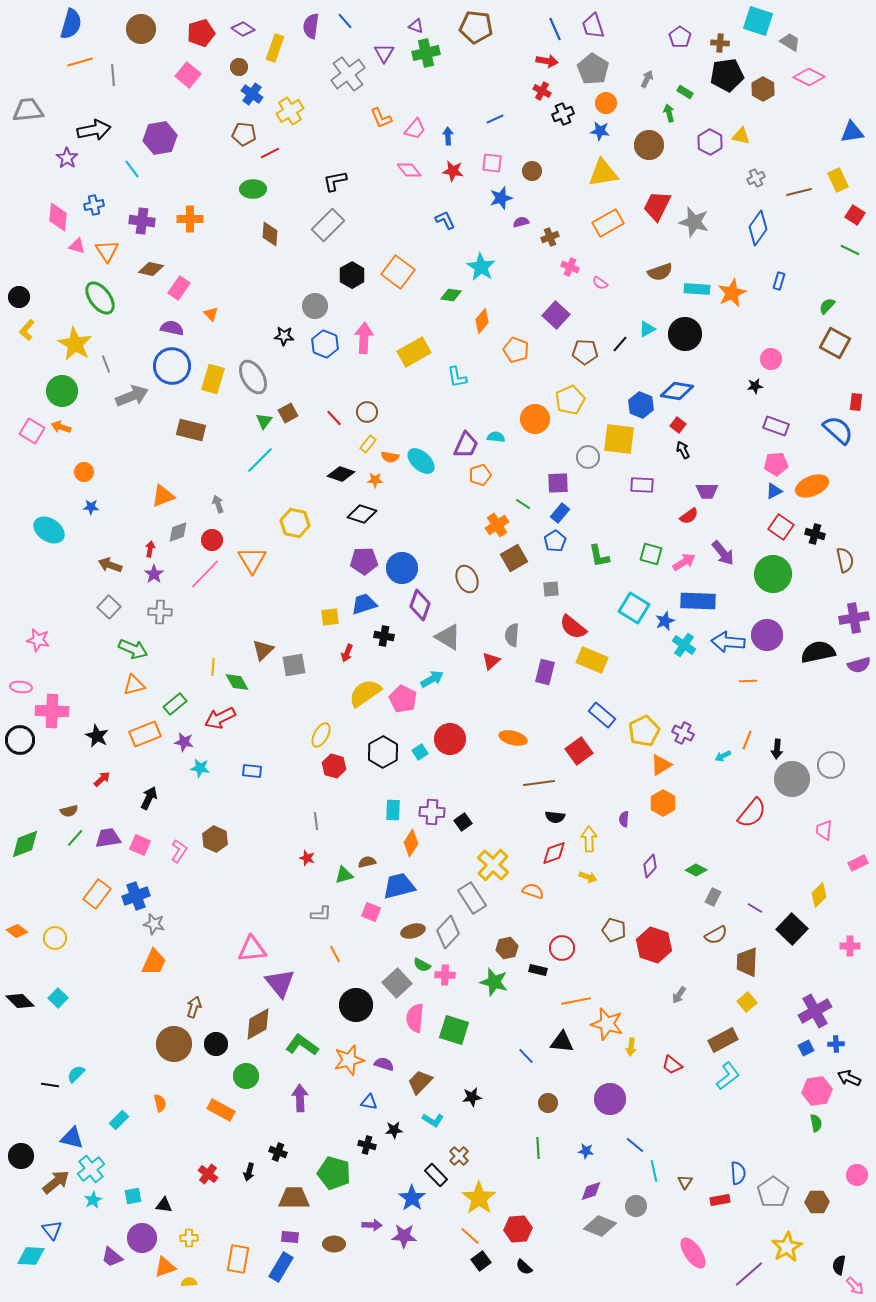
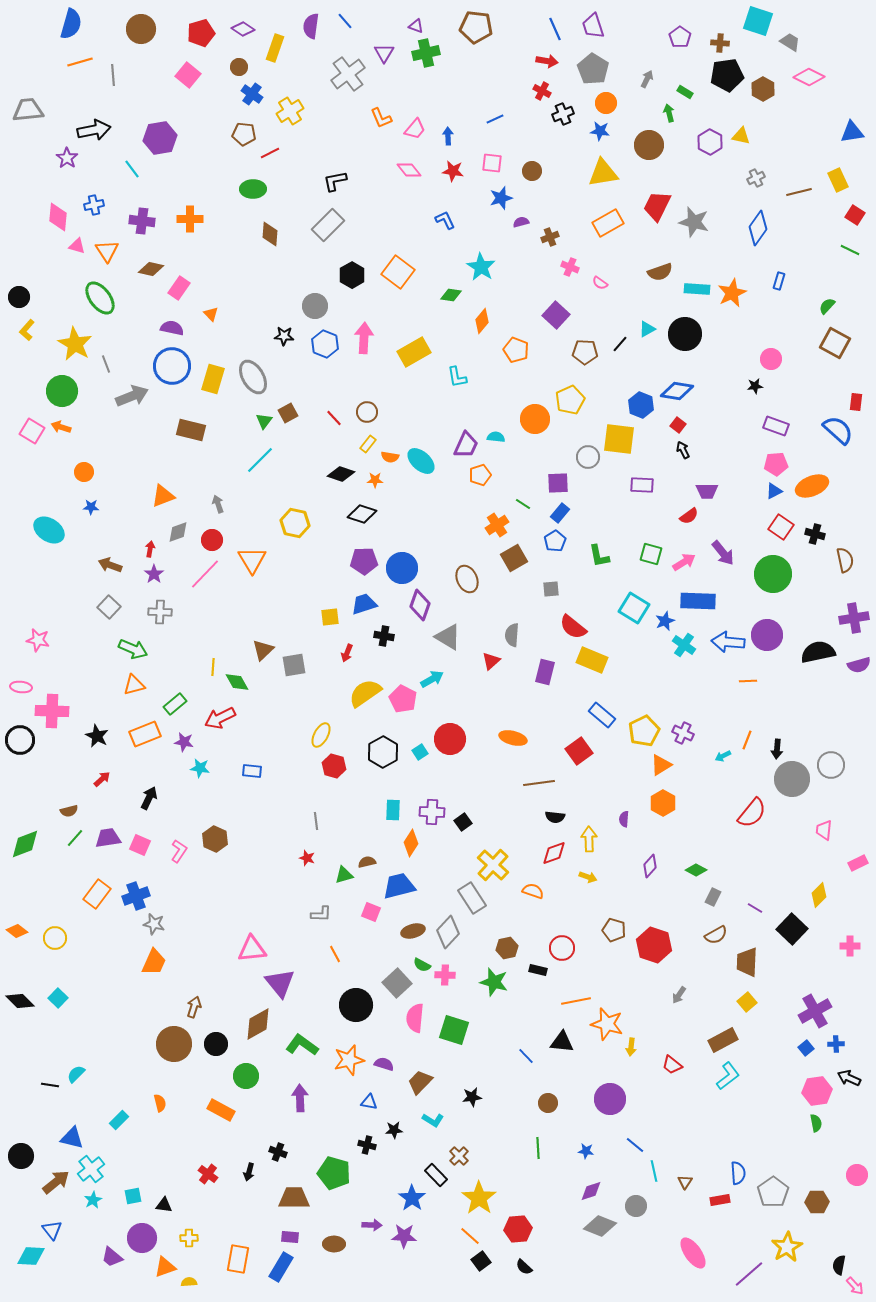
blue square at (806, 1048): rotated 14 degrees counterclockwise
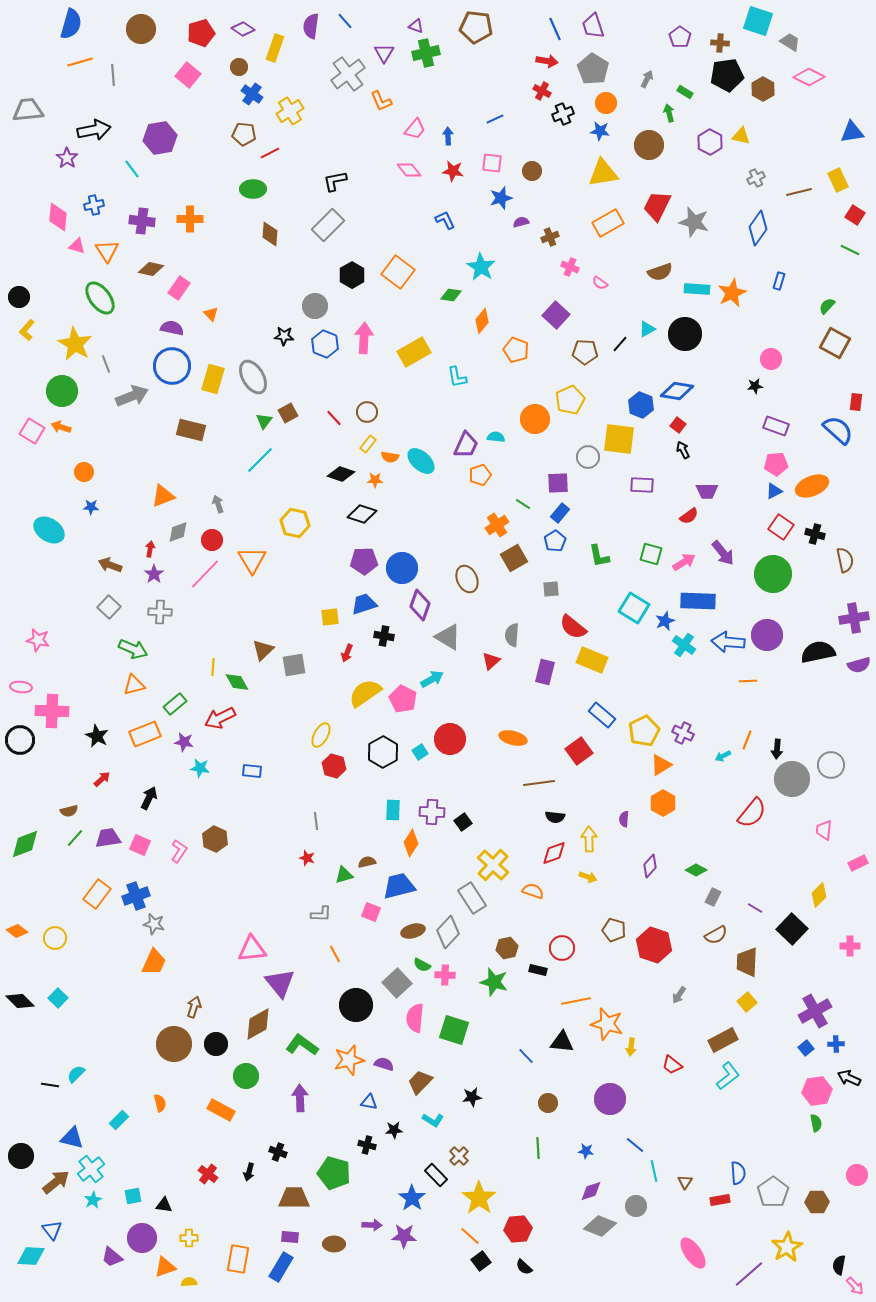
orange L-shape at (381, 118): moved 17 px up
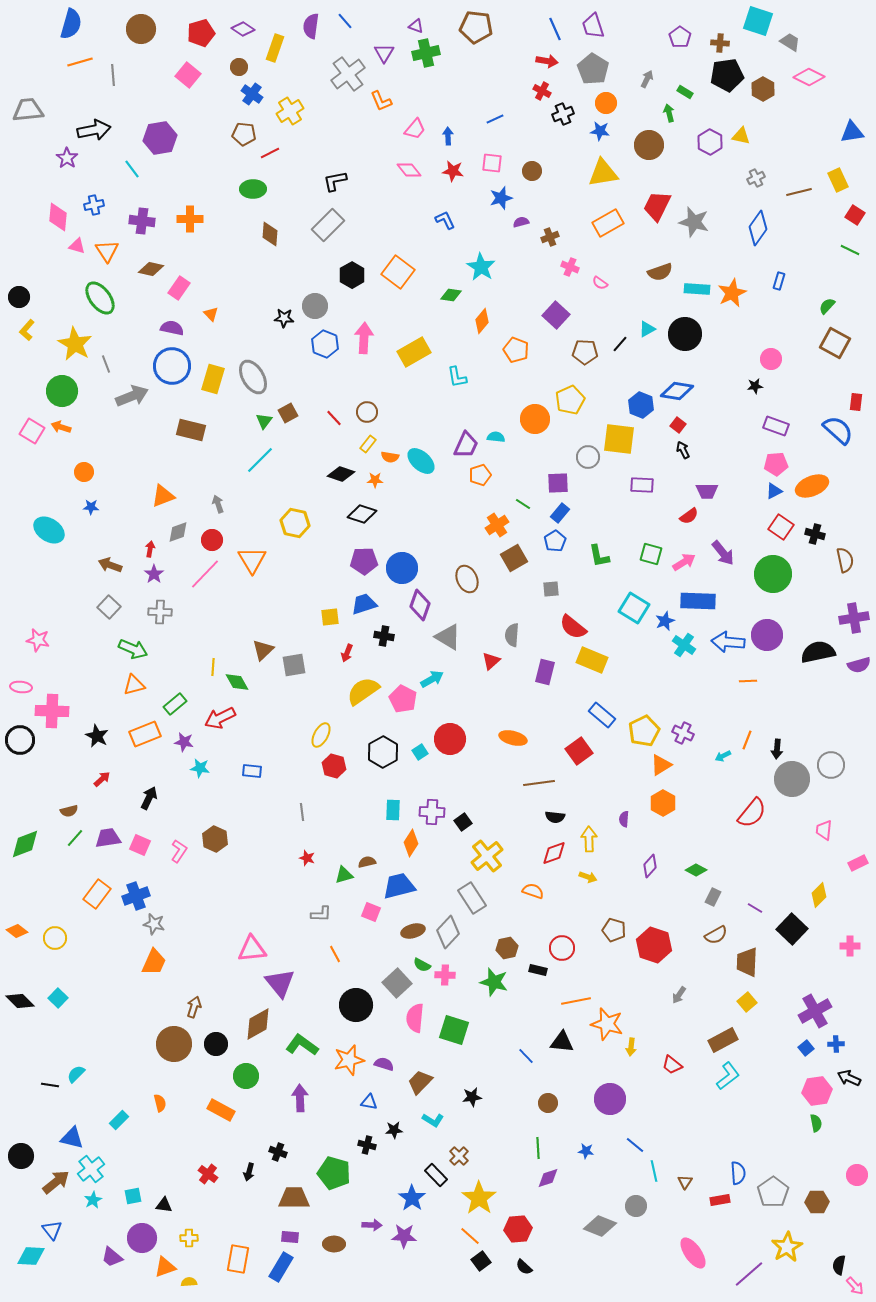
black star at (284, 336): moved 18 px up
yellow semicircle at (365, 693): moved 2 px left, 2 px up
gray line at (316, 821): moved 14 px left, 9 px up
yellow cross at (493, 865): moved 6 px left, 9 px up; rotated 8 degrees clockwise
purple diamond at (591, 1191): moved 43 px left, 13 px up
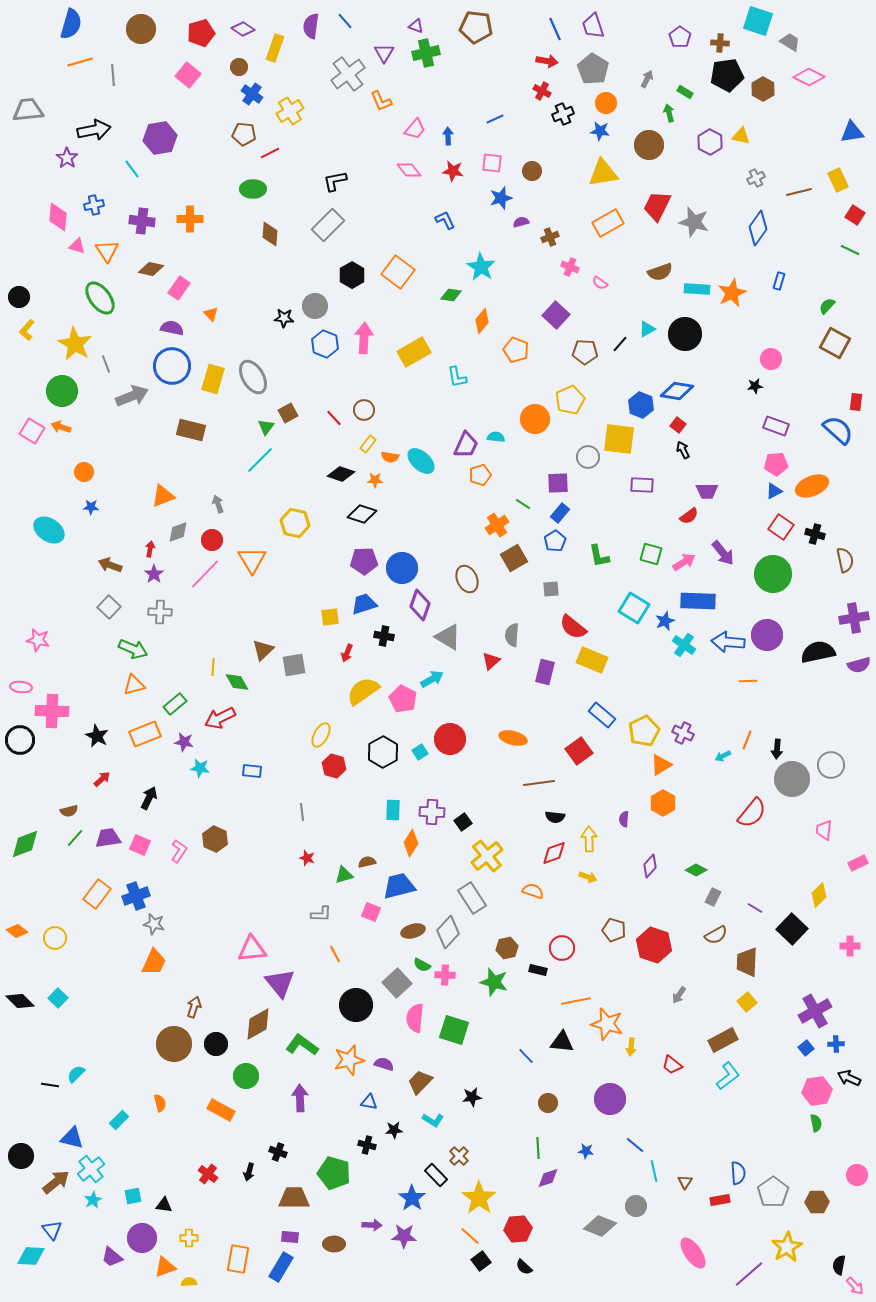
brown circle at (367, 412): moved 3 px left, 2 px up
green triangle at (264, 421): moved 2 px right, 6 px down
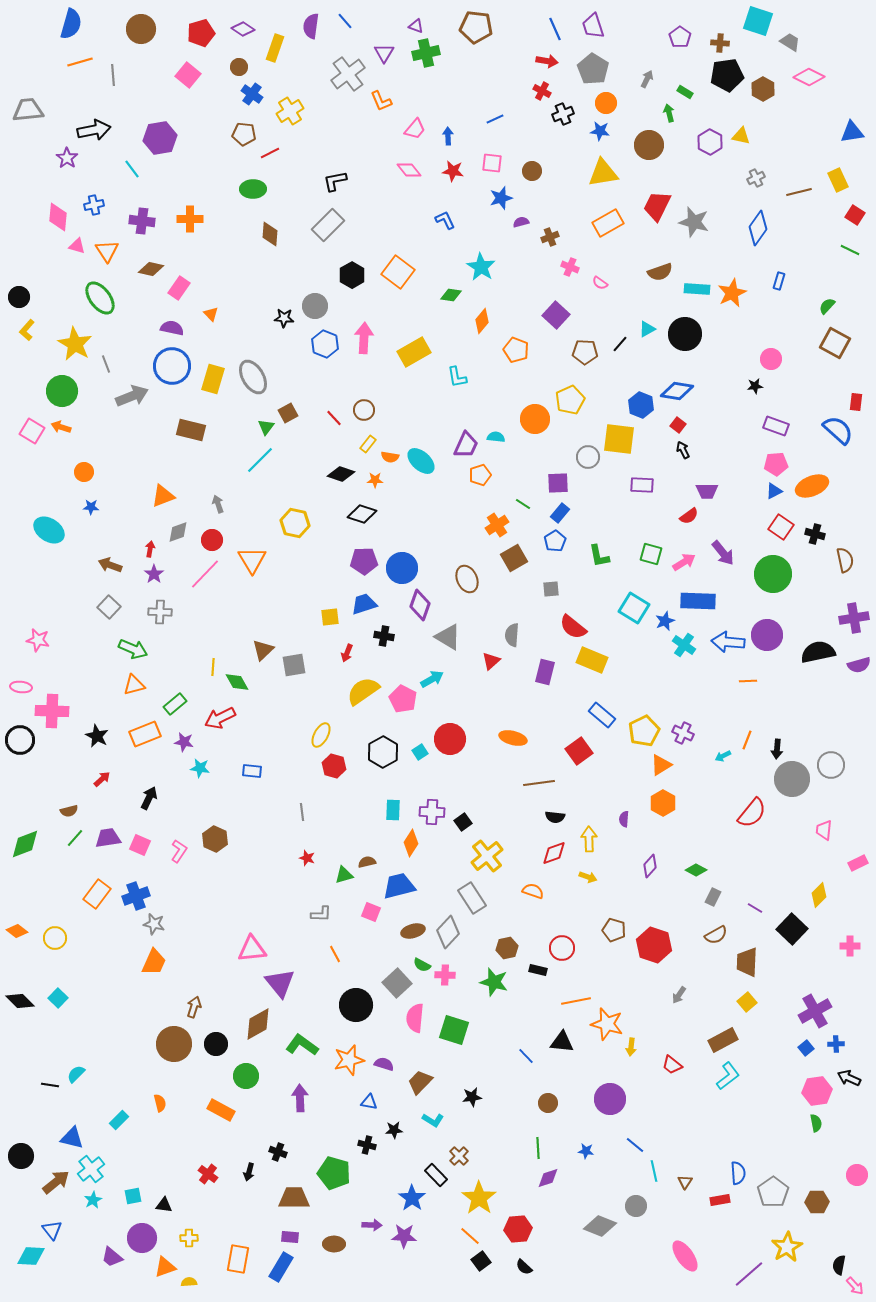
pink ellipse at (693, 1253): moved 8 px left, 3 px down
